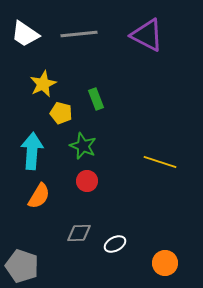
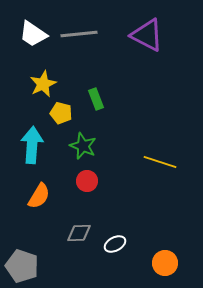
white trapezoid: moved 8 px right
cyan arrow: moved 6 px up
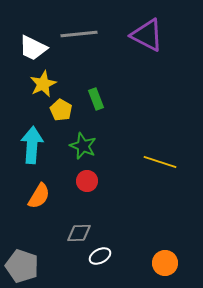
white trapezoid: moved 14 px down; rotated 8 degrees counterclockwise
yellow pentagon: moved 3 px up; rotated 15 degrees clockwise
white ellipse: moved 15 px left, 12 px down
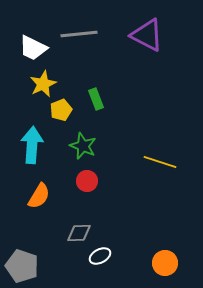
yellow pentagon: rotated 20 degrees clockwise
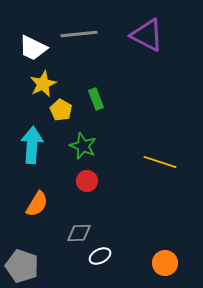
yellow pentagon: rotated 20 degrees counterclockwise
orange semicircle: moved 2 px left, 8 px down
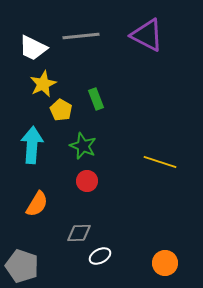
gray line: moved 2 px right, 2 px down
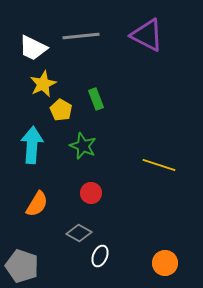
yellow line: moved 1 px left, 3 px down
red circle: moved 4 px right, 12 px down
gray diamond: rotated 30 degrees clockwise
white ellipse: rotated 40 degrees counterclockwise
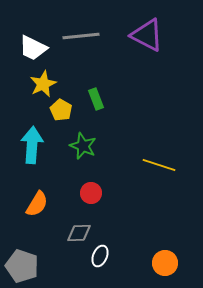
gray diamond: rotated 30 degrees counterclockwise
